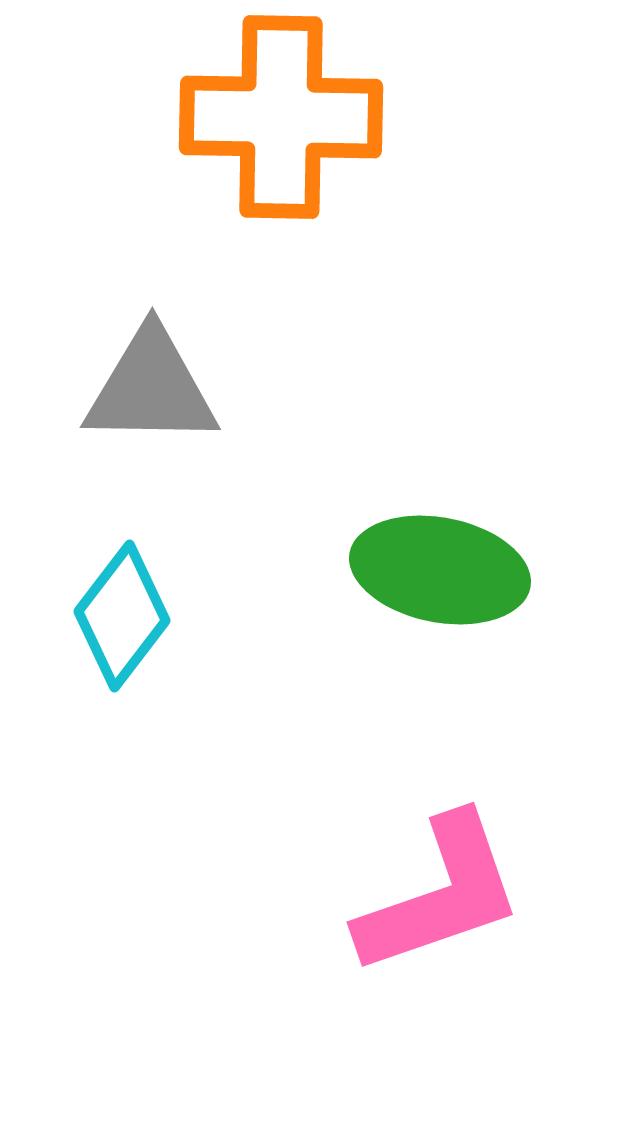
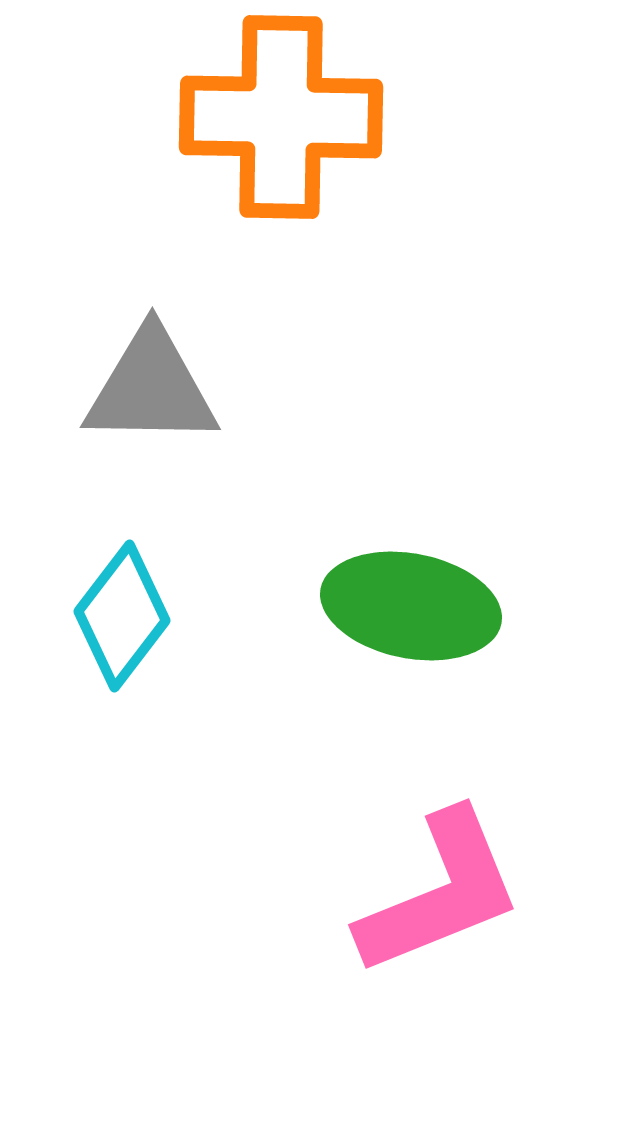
green ellipse: moved 29 px left, 36 px down
pink L-shape: moved 2 px up; rotated 3 degrees counterclockwise
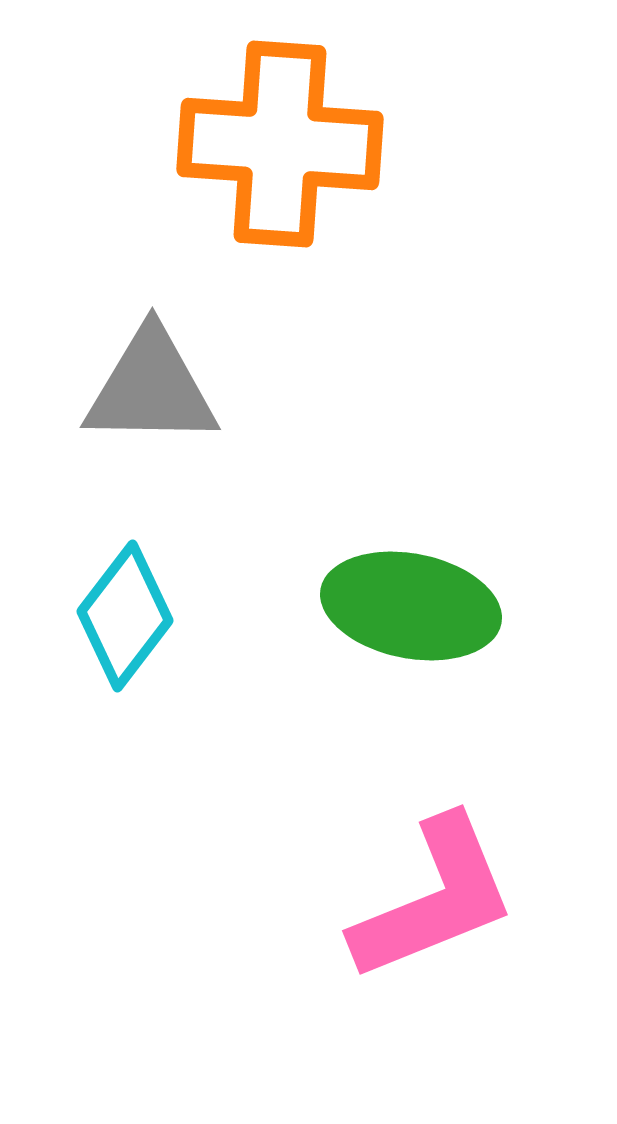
orange cross: moved 1 px left, 27 px down; rotated 3 degrees clockwise
cyan diamond: moved 3 px right
pink L-shape: moved 6 px left, 6 px down
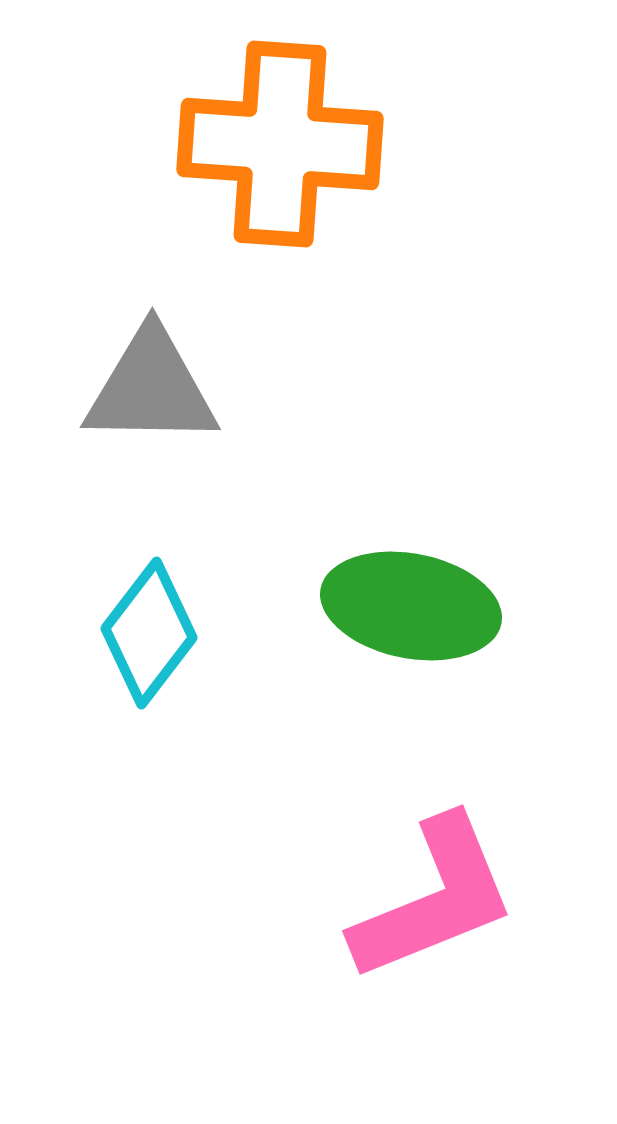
cyan diamond: moved 24 px right, 17 px down
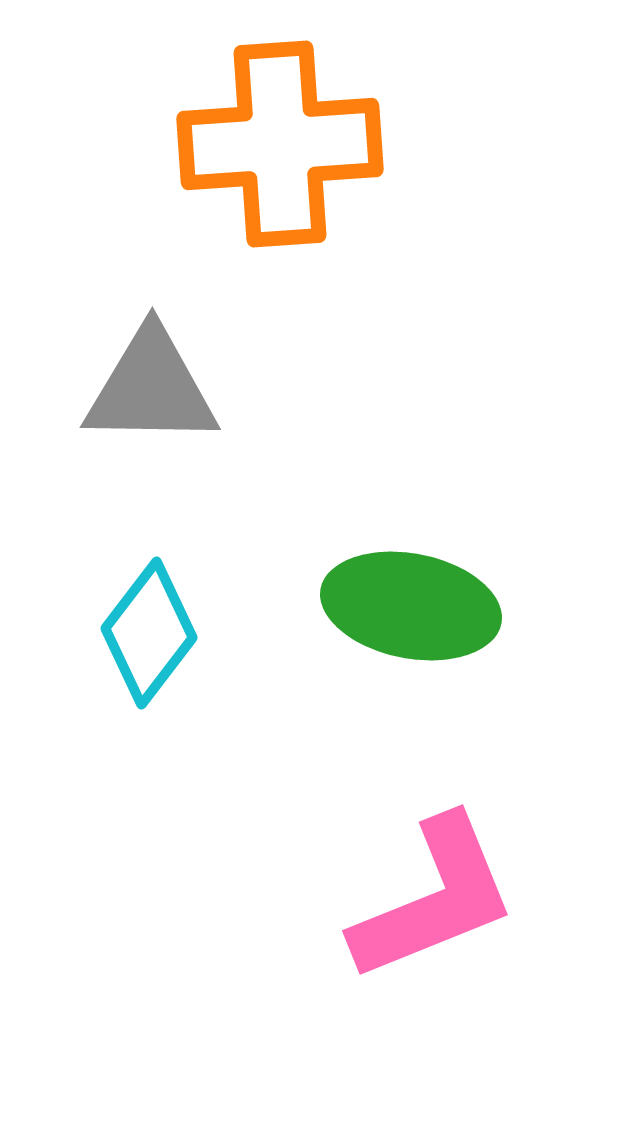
orange cross: rotated 8 degrees counterclockwise
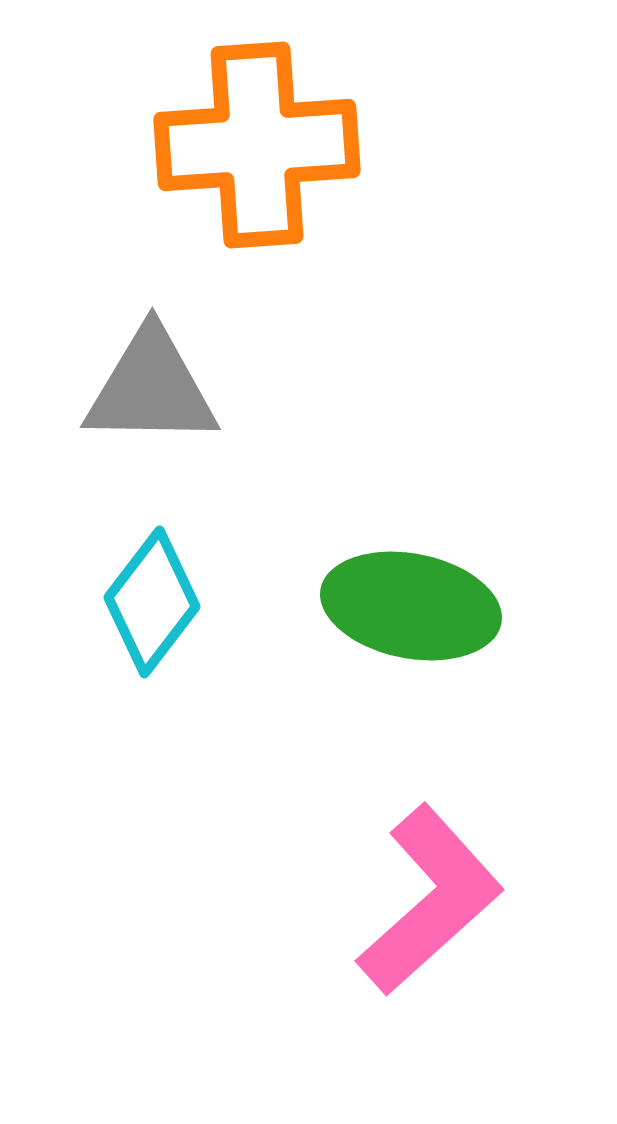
orange cross: moved 23 px left, 1 px down
cyan diamond: moved 3 px right, 31 px up
pink L-shape: moved 4 px left, 1 px down; rotated 20 degrees counterclockwise
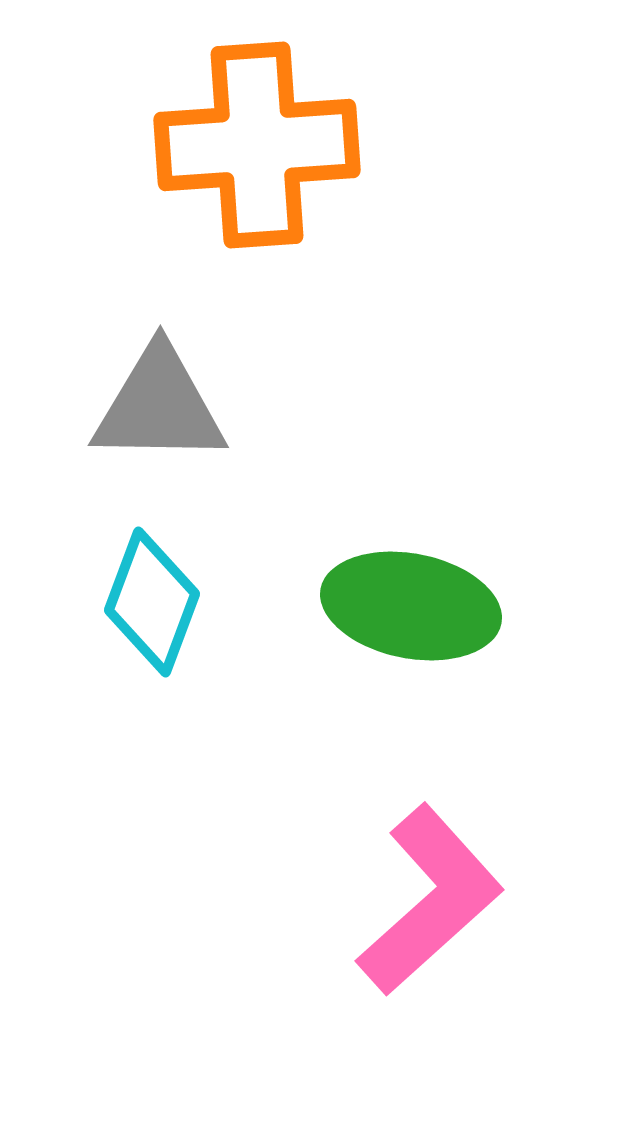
gray triangle: moved 8 px right, 18 px down
cyan diamond: rotated 17 degrees counterclockwise
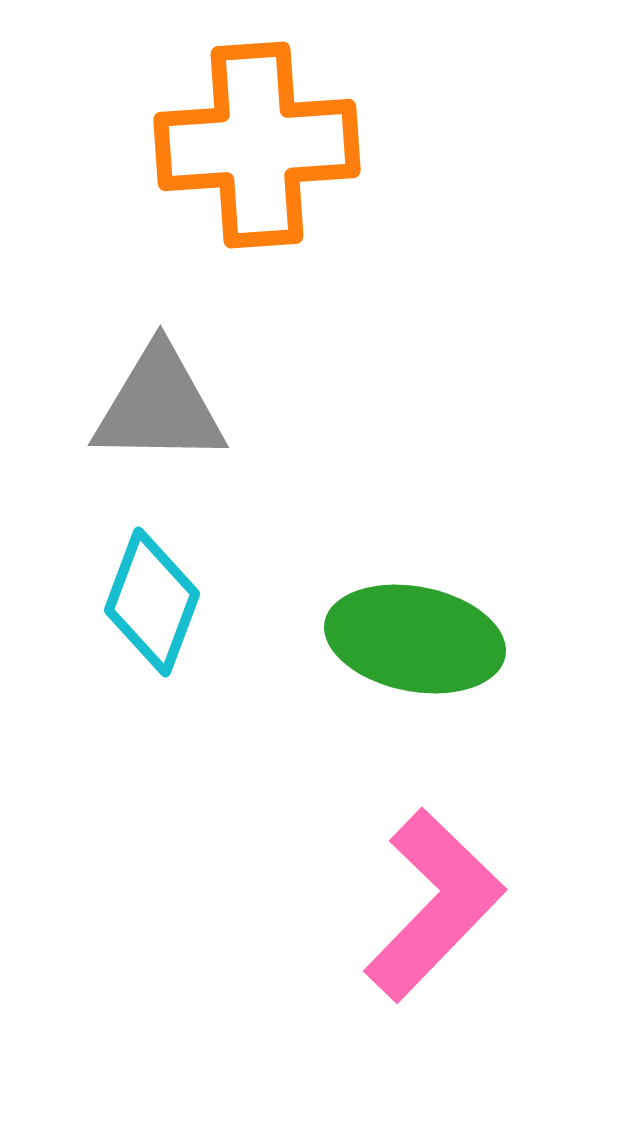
green ellipse: moved 4 px right, 33 px down
pink L-shape: moved 4 px right, 5 px down; rotated 4 degrees counterclockwise
